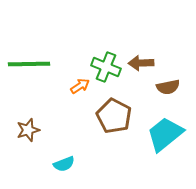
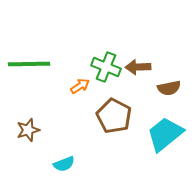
brown arrow: moved 3 px left, 4 px down
brown semicircle: moved 1 px right, 1 px down
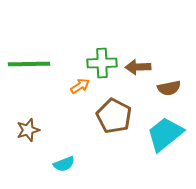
green cross: moved 4 px left, 4 px up; rotated 24 degrees counterclockwise
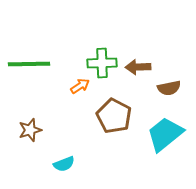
brown star: moved 2 px right
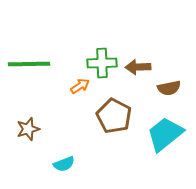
brown star: moved 2 px left, 1 px up
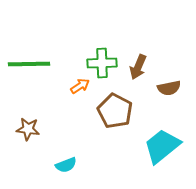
brown arrow: rotated 65 degrees counterclockwise
brown pentagon: moved 1 px right, 5 px up
brown star: rotated 25 degrees clockwise
cyan trapezoid: moved 3 px left, 12 px down
cyan semicircle: moved 2 px right, 1 px down
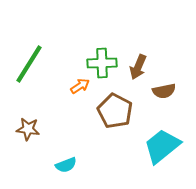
green line: rotated 57 degrees counterclockwise
brown semicircle: moved 5 px left, 3 px down
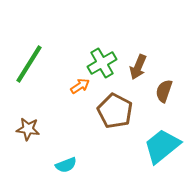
green cross: rotated 28 degrees counterclockwise
brown semicircle: rotated 120 degrees clockwise
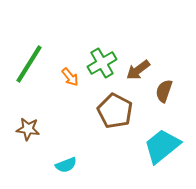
brown arrow: moved 3 px down; rotated 30 degrees clockwise
orange arrow: moved 10 px left, 9 px up; rotated 84 degrees clockwise
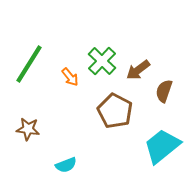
green cross: moved 2 px up; rotated 16 degrees counterclockwise
